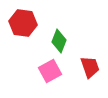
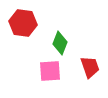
green diamond: moved 1 px right, 2 px down
pink square: rotated 25 degrees clockwise
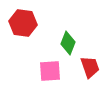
green diamond: moved 8 px right
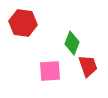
green diamond: moved 4 px right
red trapezoid: moved 2 px left, 1 px up
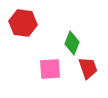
red trapezoid: moved 2 px down
pink square: moved 2 px up
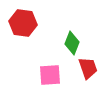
pink square: moved 6 px down
